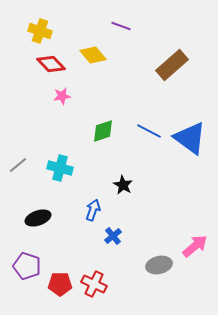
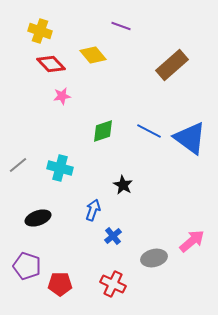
pink arrow: moved 3 px left, 5 px up
gray ellipse: moved 5 px left, 7 px up
red cross: moved 19 px right
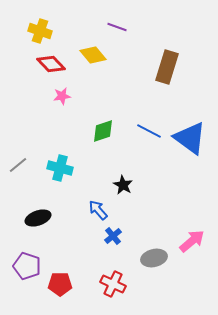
purple line: moved 4 px left, 1 px down
brown rectangle: moved 5 px left, 2 px down; rotated 32 degrees counterclockwise
blue arrow: moved 5 px right; rotated 60 degrees counterclockwise
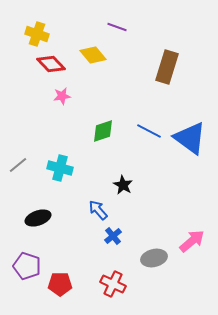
yellow cross: moved 3 px left, 3 px down
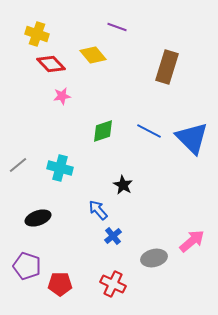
blue triangle: moved 2 px right; rotated 9 degrees clockwise
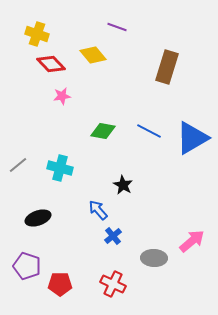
green diamond: rotated 30 degrees clockwise
blue triangle: rotated 45 degrees clockwise
gray ellipse: rotated 15 degrees clockwise
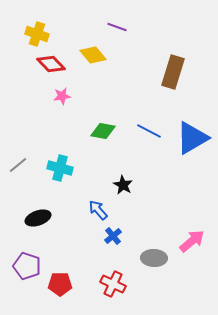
brown rectangle: moved 6 px right, 5 px down
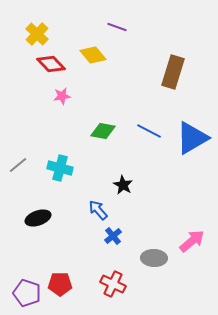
yellow cross: rotated 25 degrees clockwise
purple pentagon: moved 27 px down
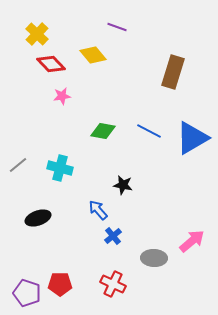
black star: rotated 18 degrees counterclockwise
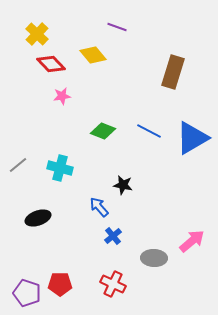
green diamond: rotated 10 degrees clockwise
blue arrow: moved 1 px right, 3 px up
